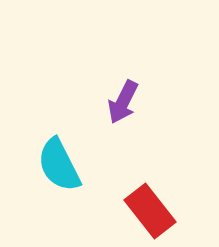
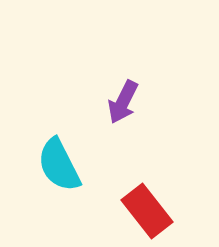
red rectangle: moved 3 px left
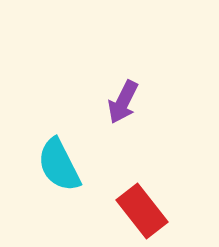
red rectangle: moved 5 px left
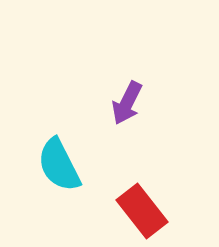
purple arrow: moved 4 px right, 1 px down
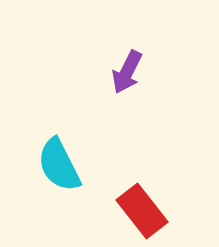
purple arrow: moved 31 px up
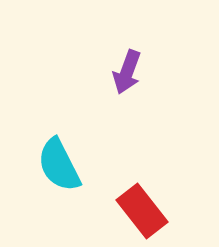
purple arrow: rotated 6 degrees counterclockwise
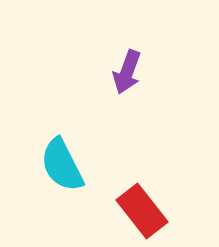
cyan semicircle: moved 3 px right
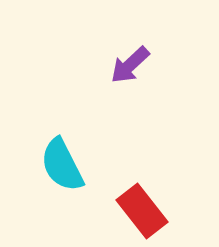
purple arrow: moved 3 px right, 7 px up; rotated 27 degrees clockwise
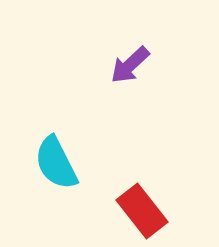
cyan semicircle: moved 6 px left, 2 px up
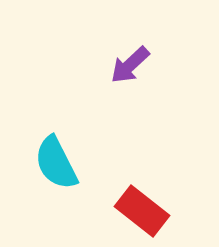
red rectangle: rotated 14 degrees counterclockwise
